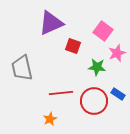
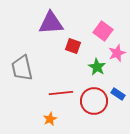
purple triangle: rotated 20 degrees clockwise
green star: rotated 24 degrees clockwise
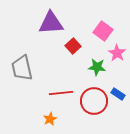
red square: rotated 28 degrees clockwise
pink star: rotated 18 degrees counterclockwise
green star: rotated 24 degrees counterclockwise
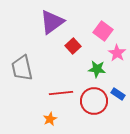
purple triangle: moved 1 px right, 1 px up; rotated 32 degrees counterclockwise
green star: moved 2 px down
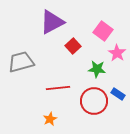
purple triangle: rotated 8 degrees clockwise
gray trapezoid: moved 1 px left, 6 px up; rotated 88 degrees clockwise
red line: moved 3 px left, 5 px up
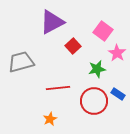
green star: rotated 18 degrees counterclockwise
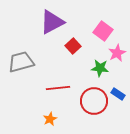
pink star: rotated 12 degrees clockwise
green star: moved 3 px right, 1 px up; rotated 18 degrees clockwise
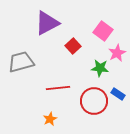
purple triangle: moved 5 px left, 1 px down
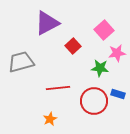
pink square: moved 1 px right, 1 px up; rotated 12 degrees clockwise
pink star: rotated 18 degrees clockwise
blue rectangle: rotated 16 degrees counterclockwise
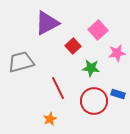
pink square: moved 6 px left
green star: moved 9 px left
red line: rotated 70 degrees clockwise
